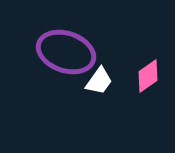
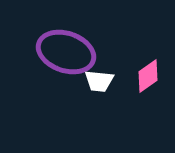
white trapezoid: rotated 60 degrees clockwise
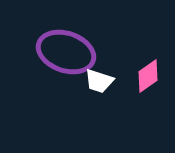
white trapezoid: rotated 12 degrees clockwise
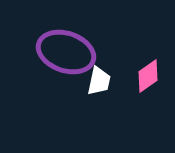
white trapezoid: rotated 96 degrees counterclockwise
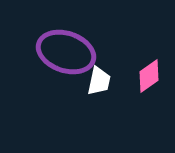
pink diamond: moved 1 px right
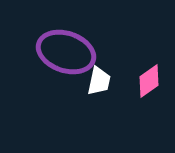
pink diamond: moved 5 px down
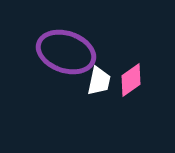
pink diamond: moved 18 px left, 1 px up
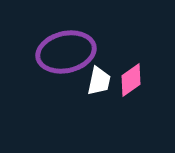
purple ellipse: rotated 32 degrees counterclockwise
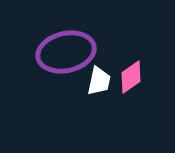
pink diamond: moved 3 px up
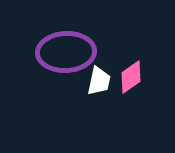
purple ellipse: rotated 10 degrees clockwise
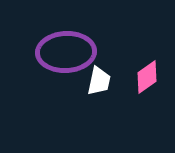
pink diamond: moved 16 px right
